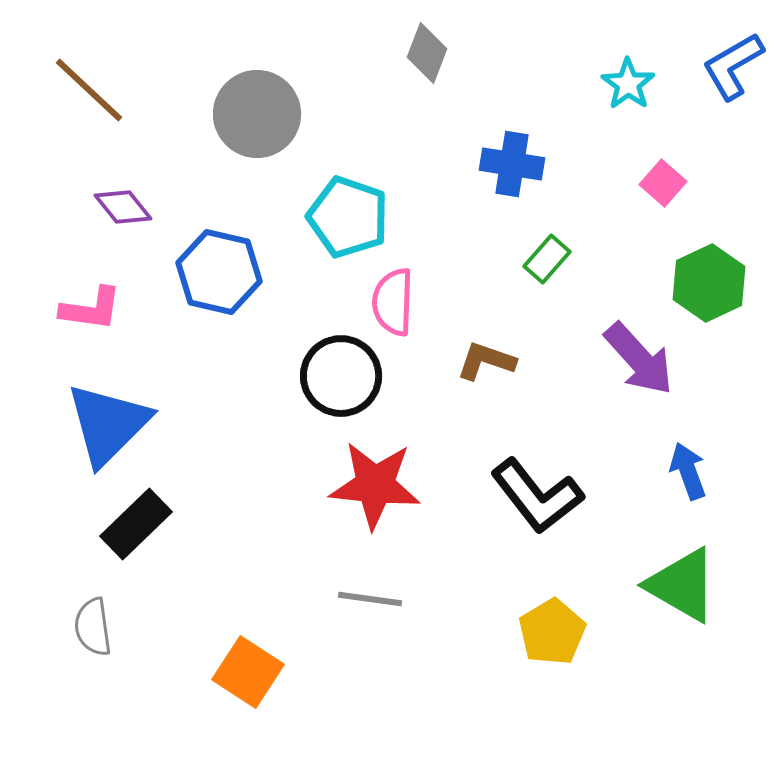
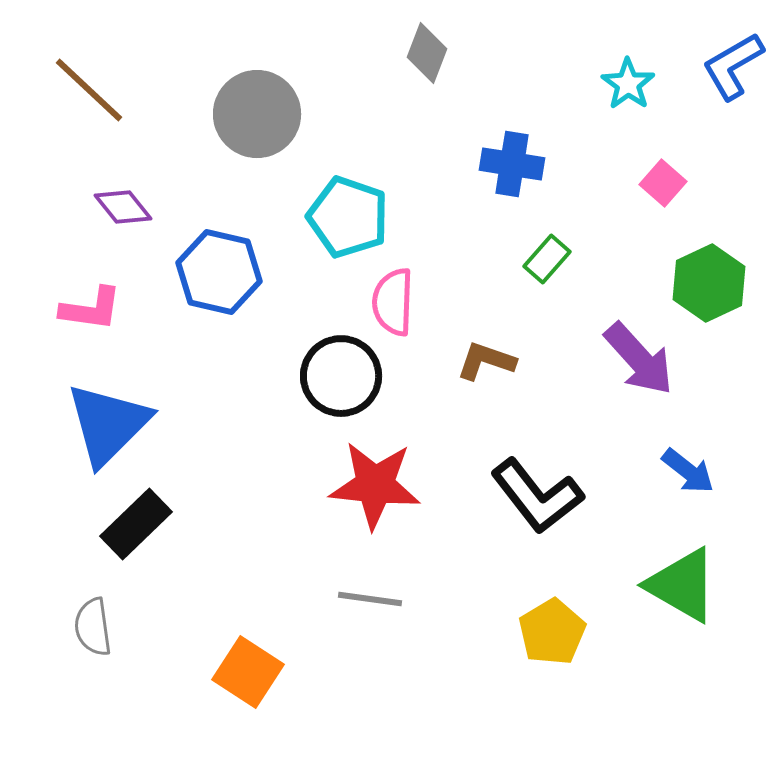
blue arrow: rotated 148 degrees clockwise
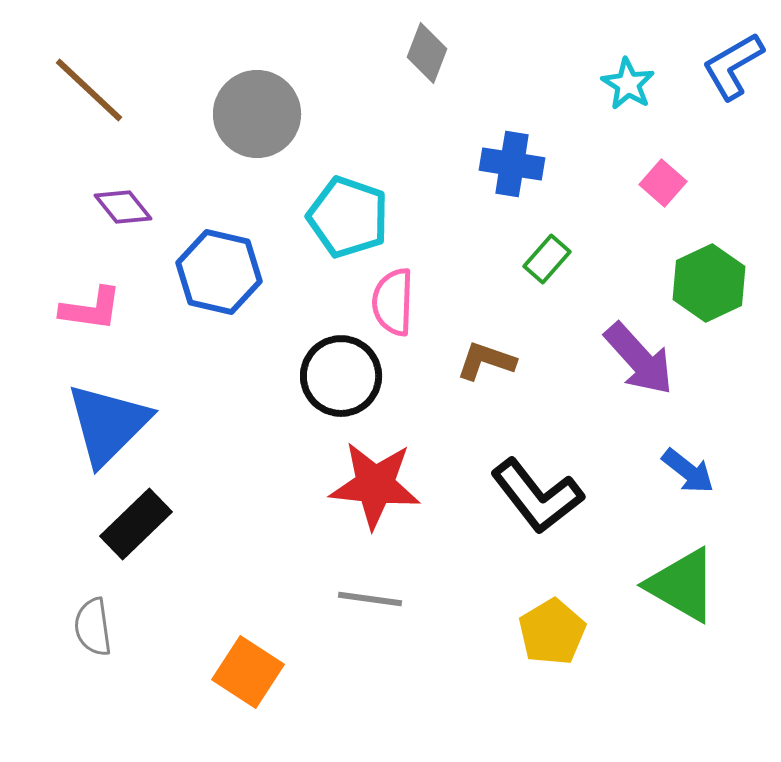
cyan star: rotated 4 degrees counterclockwise
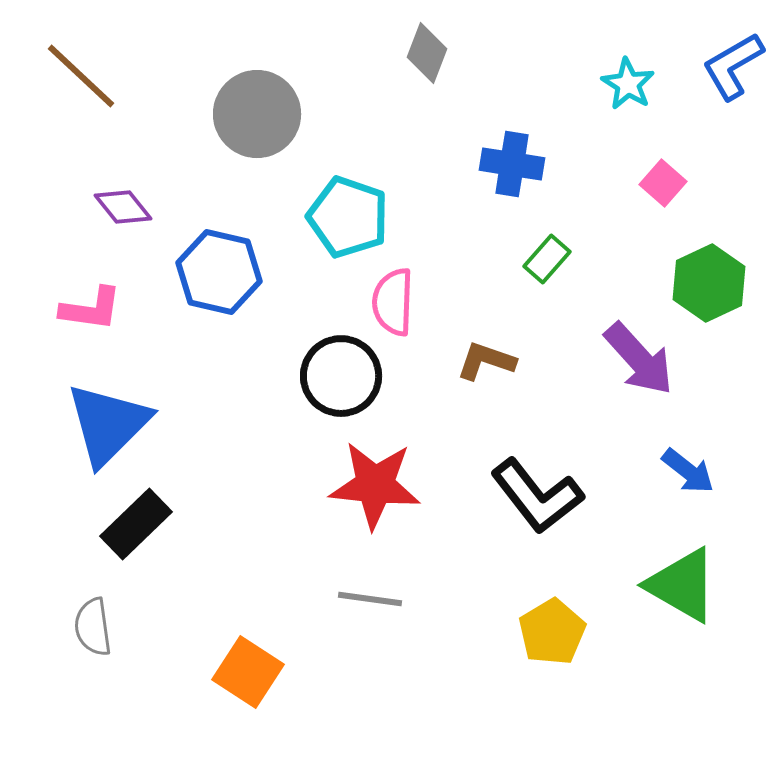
brown line: moved 8 px left, 14 px up
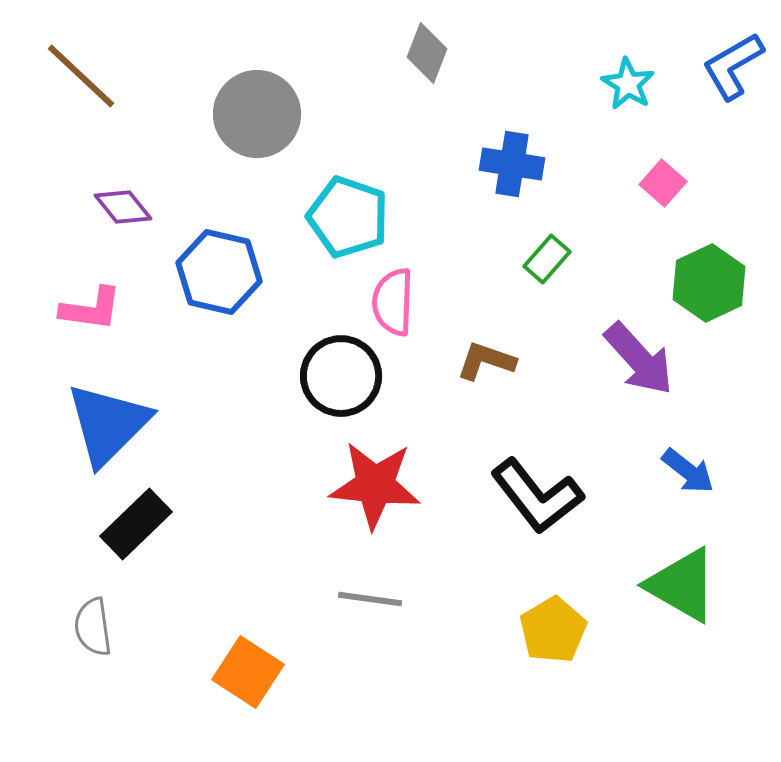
yellow pentagon: moved 1 px right, 2 px up
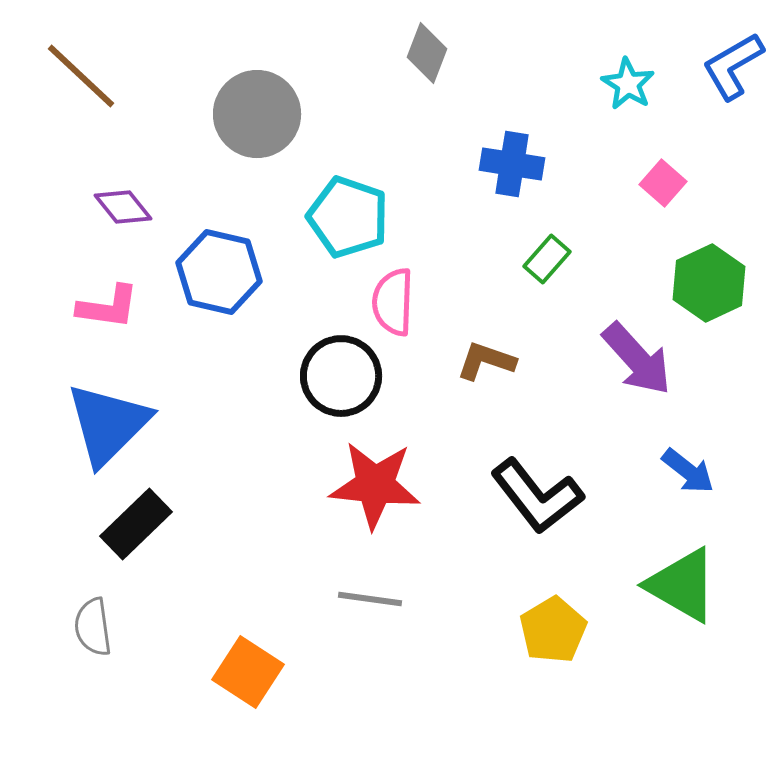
pink L-shape: moved 17 px right, 2 px up
purple arrow: moved 2 px left
